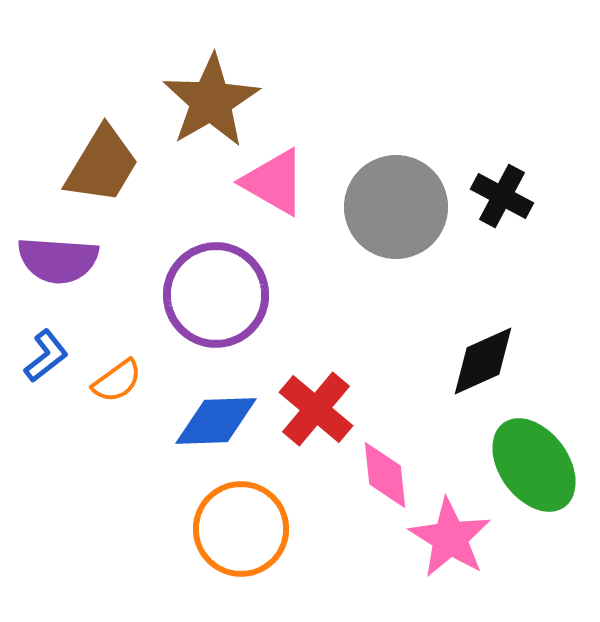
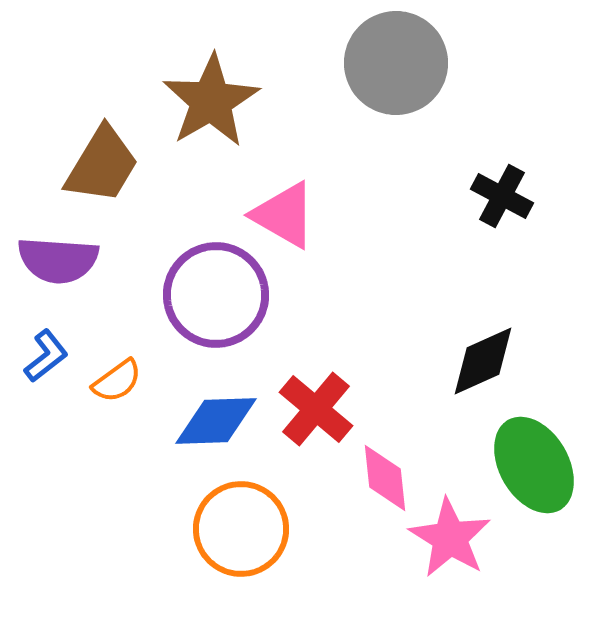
pink triangle: moved 10 px right, 33 px down
gray circle: moved 144 px up
green ellipse: rotated 6 degrees clockwise
pink diamond: moved 3 px down
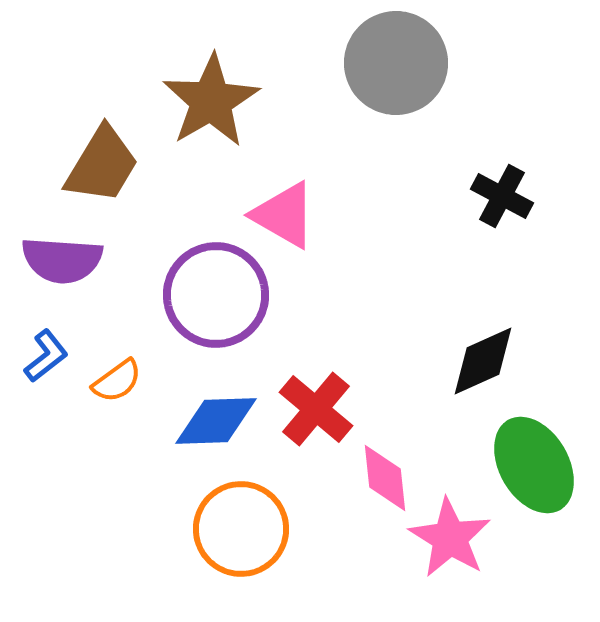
purple semicircle: moved 4 px right
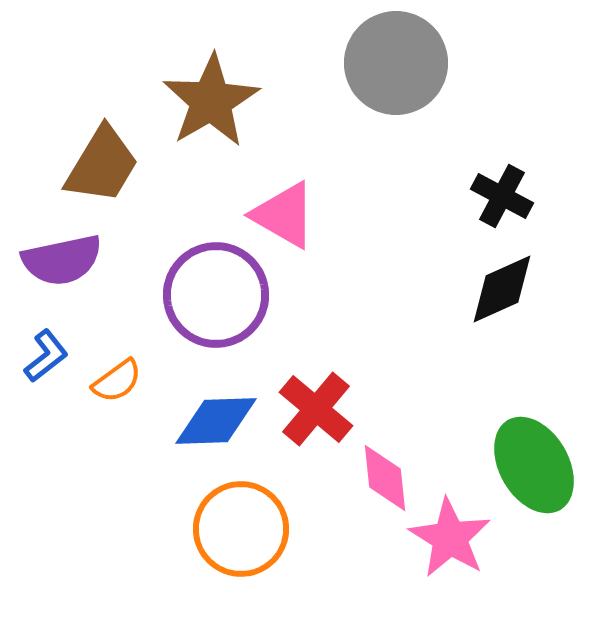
purple semicircle: rotated 16 degrees counterclockwise
black diamond: moved 19 px right, 72 px up
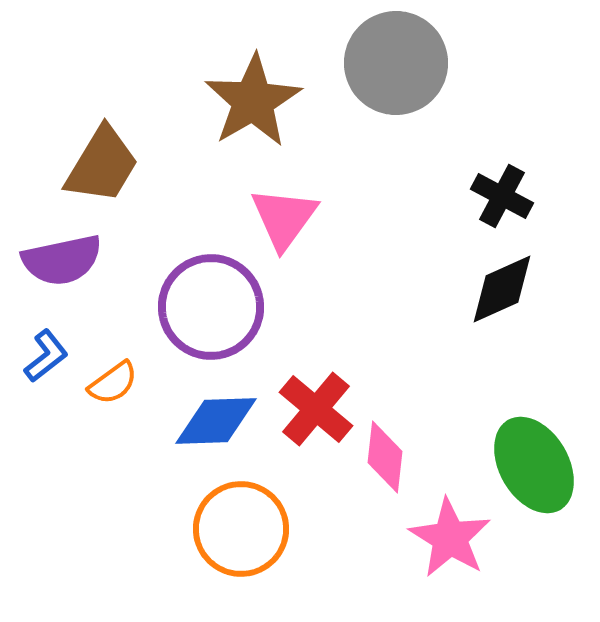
brown star: moved 42 px right
pink triangle: moved 3 px down; rotated 36 degrees clockwise
purple circle: moved 5 px left, 12 px down
orange semicircle: moved 4 px left, 2 px down
pink diamond: moved 21 px up; rotated 12 degrees clockwise
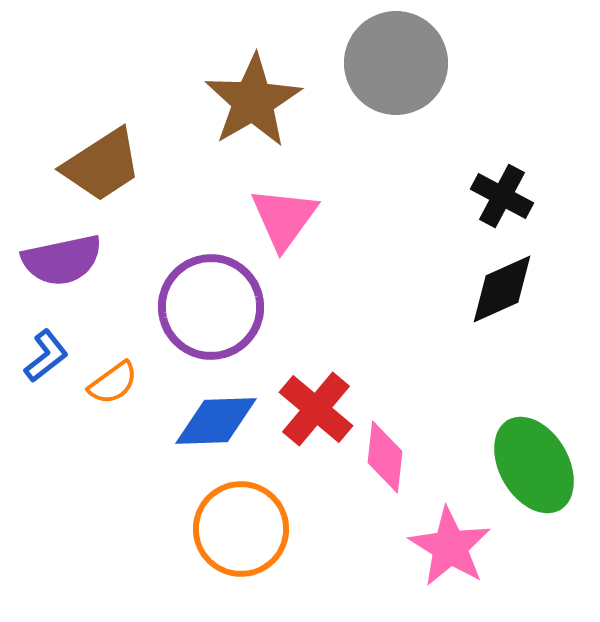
brown trapezoid: rotated 26 degrees clockwise
pink star: moved 9 px down
